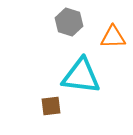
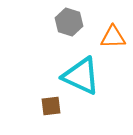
cyan triangle: rotated 18 degrees clockwise
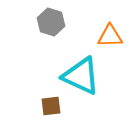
gray hexagon: moved 18 px left
orange triangle: moved 3 px left, 1 px up
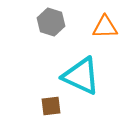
orange triangle: moved 5 px left, 9 px up
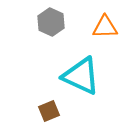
gray hexagon: rotated 8 degrees clockwise
brown square: moved 2 px left, 5 px down; rotated 15 degrees counterclockwise
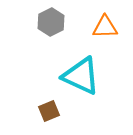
gray hexagon: rotated 8 degrees clockwise
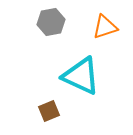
gray hexagon: rotated 16 degrees clockwise
orange triangle: rotated 16 degrees counterclockwise
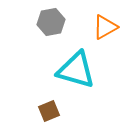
orange triangle: rotated 12 degrees counterclockwise
cyan triangle: moved 5 px left, 6 px up; rotated 9 degrees counterclockwise
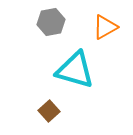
cyan triangle: moved 1 px left
brown square: rotated 20 degrees counterclockwise
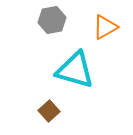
gray hexagon: moved 1 px right, 2 px up
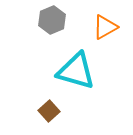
gray hexagon: rotated 12 degrees counterclockwise
cyan triangle: moved 1 px right, 1 px down
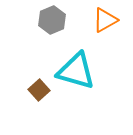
orange triangle: moved 7 px up
brown square: moved 10 px left, 21 px up
